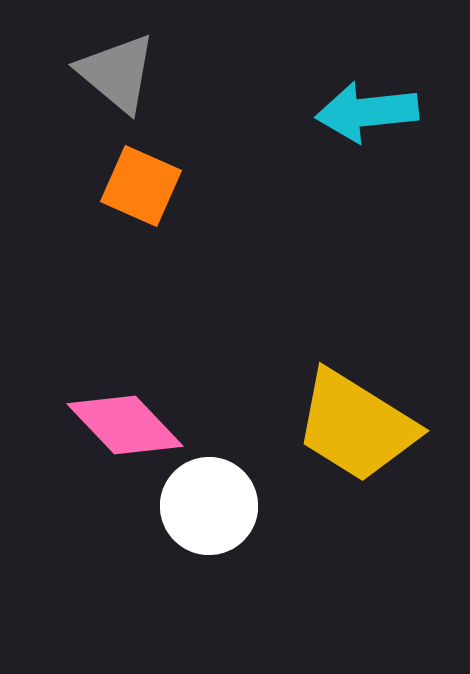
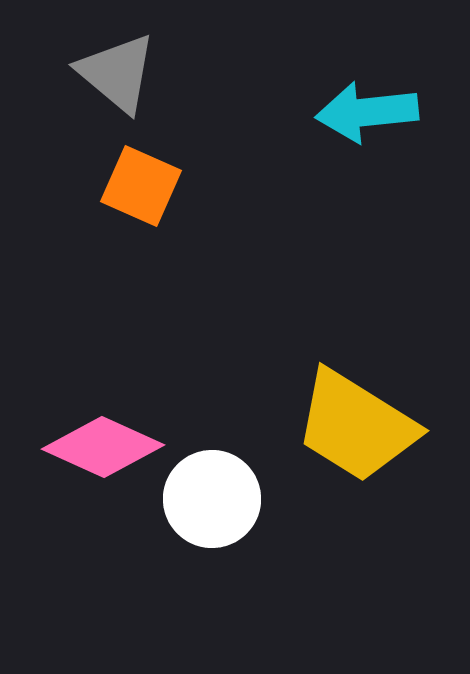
pink diamond: moved 22 px left, 22 px down; rotated 22 degrees counterclockwise
white circle: moved 3 px right, 7 px up
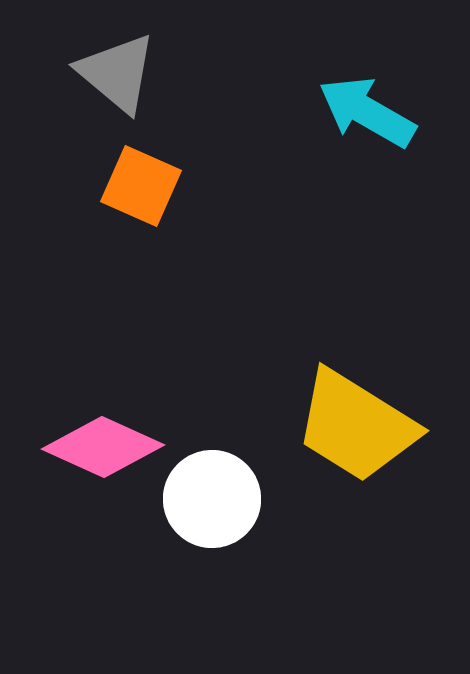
cyan arrow: rotated 36 degrees clockwise
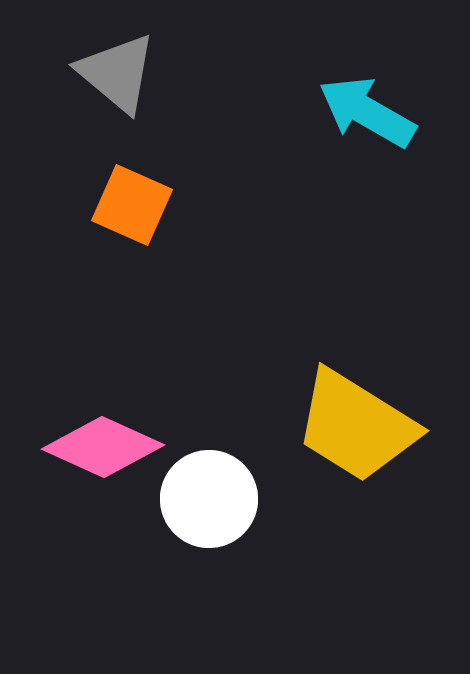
orange square: moved 9 px left, 19 px down
white circle: moved 3 px left
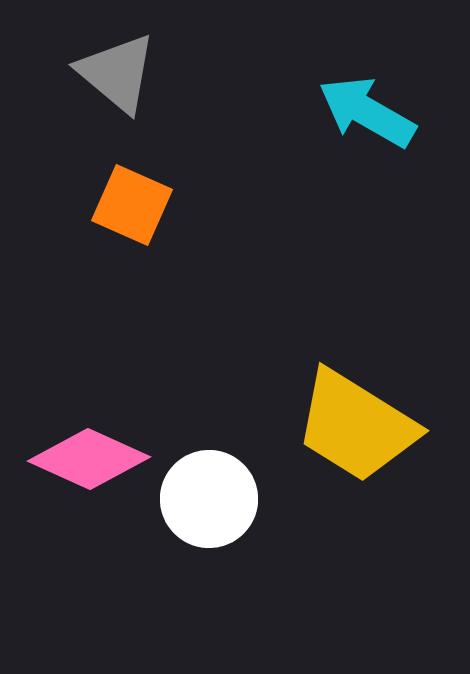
pink diamond: moved 14 px left, 12 px down
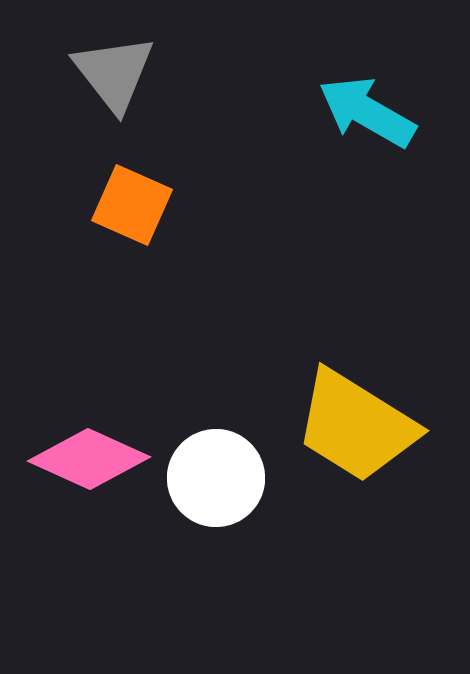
gray triangle: moved 3 px left; rotated 12 degrees clockwise
white circle: moved 7 px right, 21 px up
